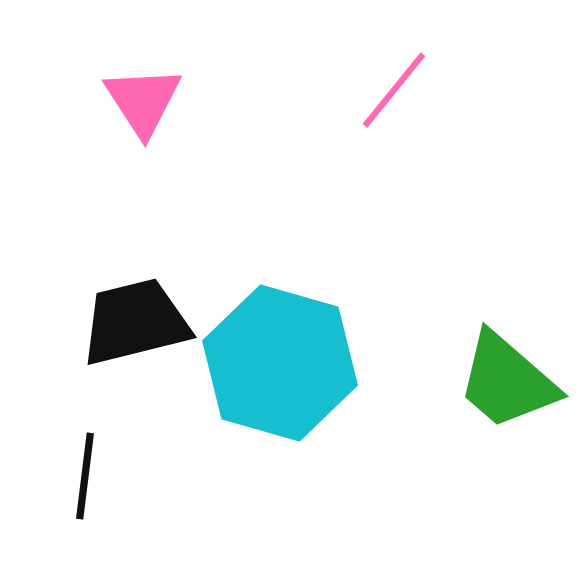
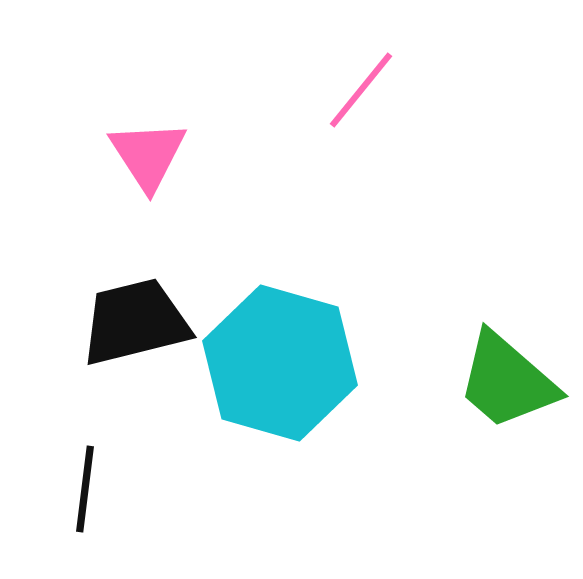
pink line: moved 33 px left
pink triangle: moved 5 px right, 54 px down
black line: moved 13 px down
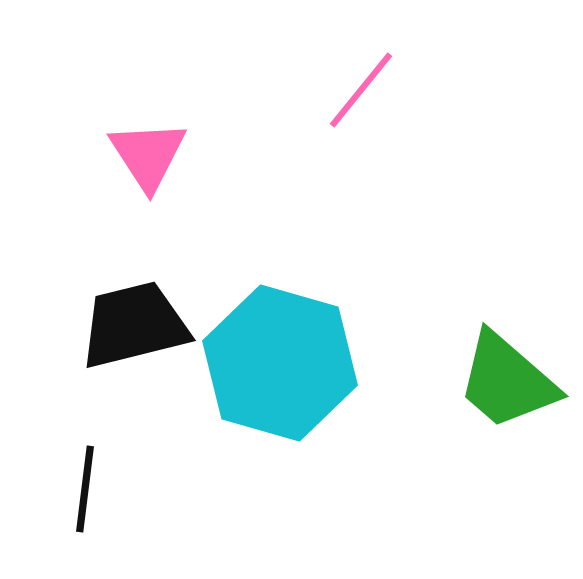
black trapezoid: moved 1 px left, 3 px down
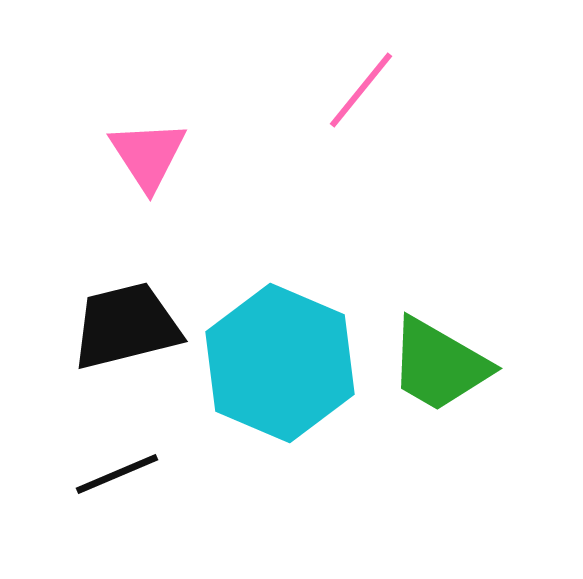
black trapezoid: moved 8 px left, 1 px down
cyan hexagon: rotated 7 degrees clockwise
green trapezoid: moved 68 px left, 16 px up; rotated 11 degrees counterclockwise
black line: moved 32 px right, 15 px up; rotated 60 degrees clockwise
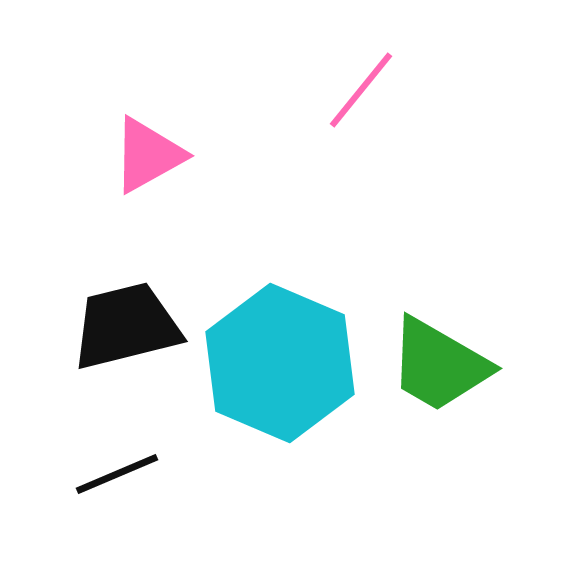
pink triangle: rotated 34 degrees clockwise
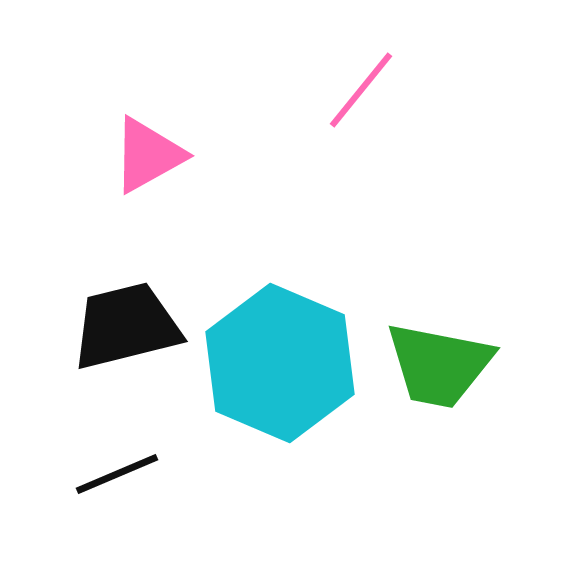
green trapezoid: rotated 19 degrees counterclockwise
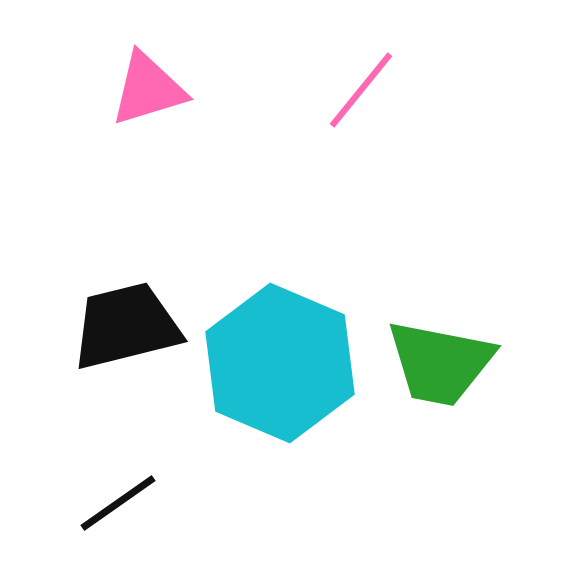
pink triangle: moved 66 px up; rotated 12 degrees clockwise
green trapezoid: moved 1 px right, 2 px up
black line: moved 1 px right, 29 px down; rotated 12 degrees counterclockwise
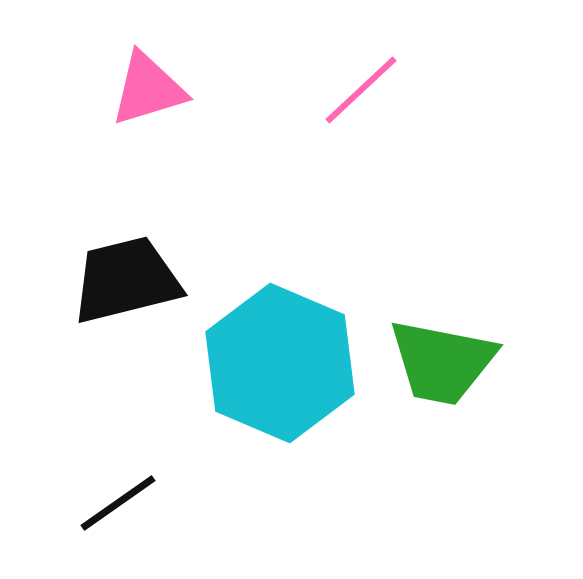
pink line: rotated 8 degrees clockwise
black trapezoid: moved 46 px up
green trapezoid: moved 2 px right, 1 px up
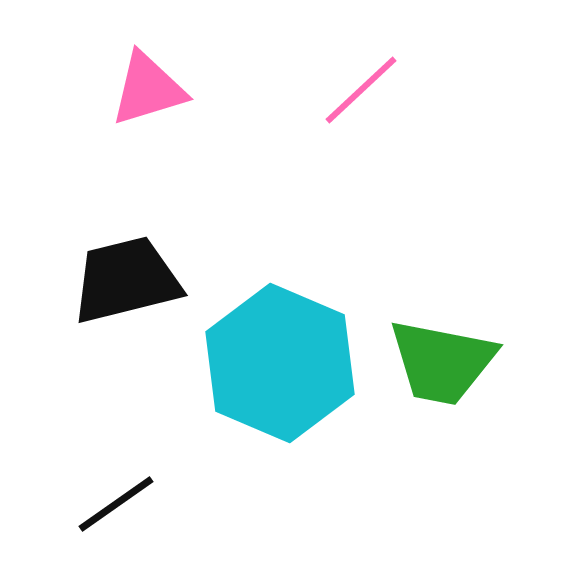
black line: moved 2 px left, 1 px down
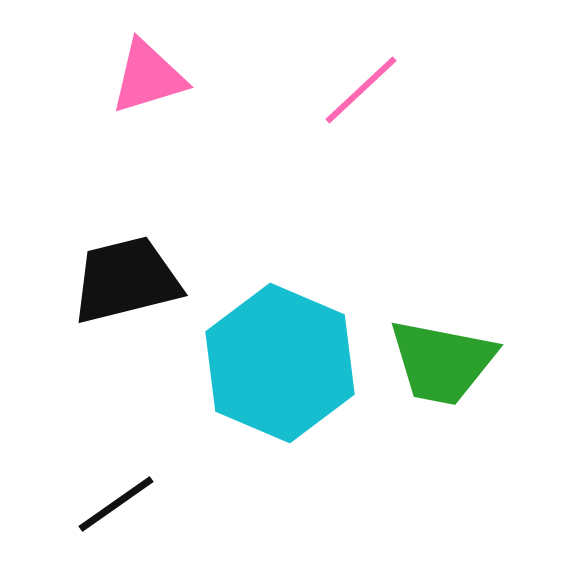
pink triangle: moved 12 px up
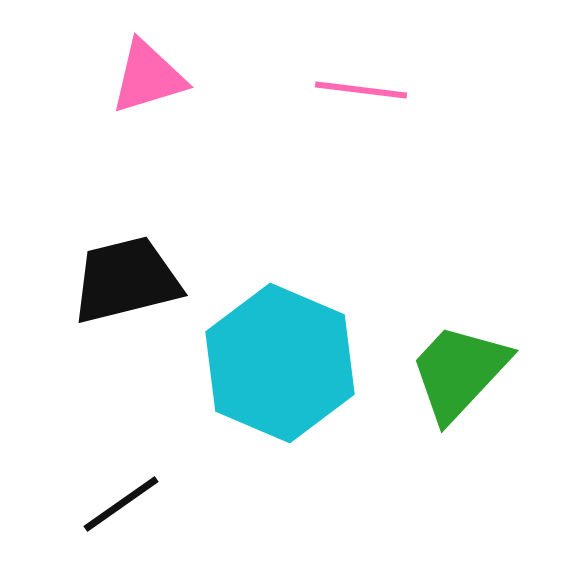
pink line: rotated 50 degrees clockwise
green trapezoid: moved 17 px right, 10 px down; rotated 122 degrees clockwise
black line: moved 5 px right
